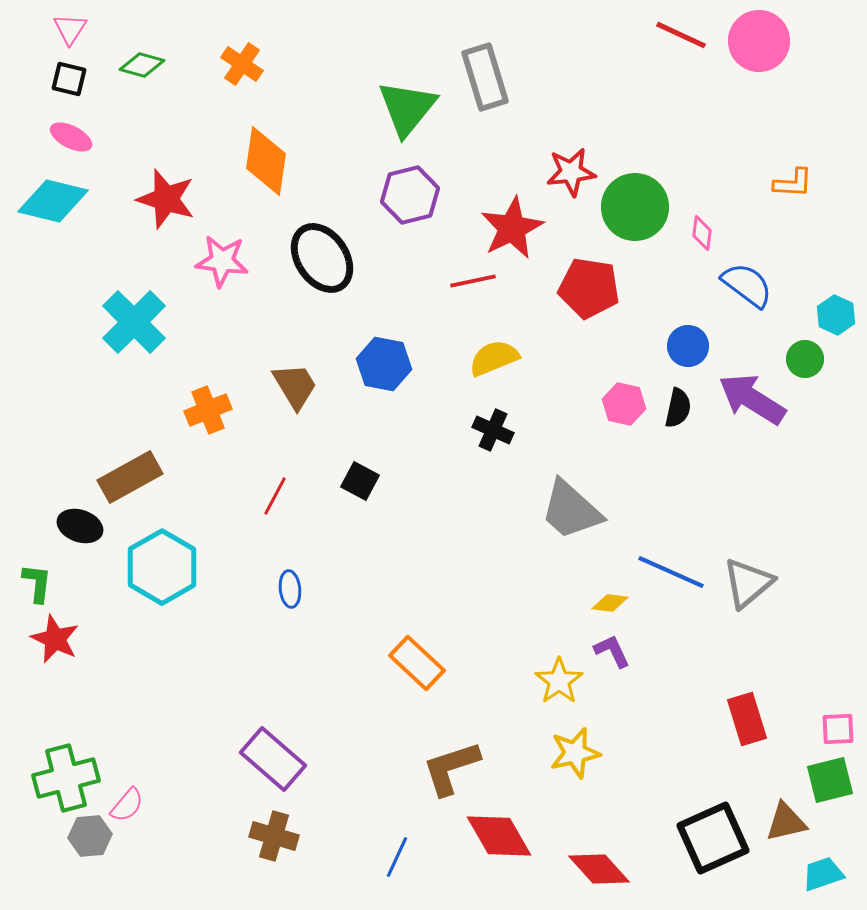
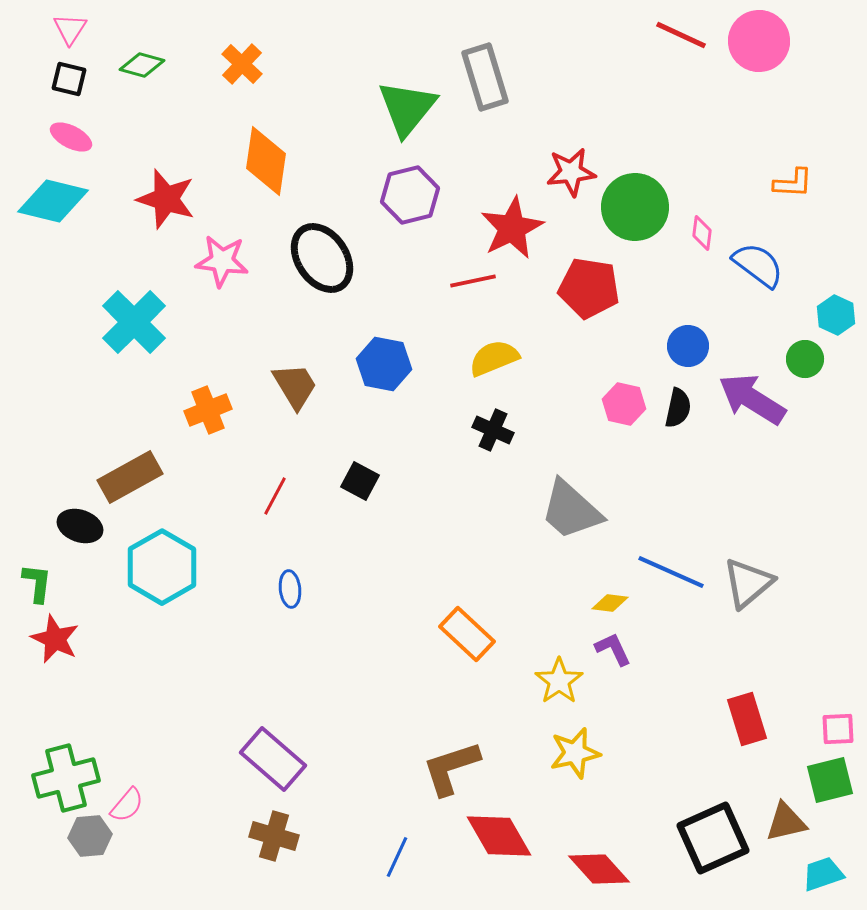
orange cross at (242, 64): rotated 9 degrees clockwise
blue semicircle at (747, 285): moved 11 px right, 20 px up
purple L-shape at (612, 651): moved 1 px right, 2 px up
orange rectangle at (417, 663): moved 50 px right, 29 px up
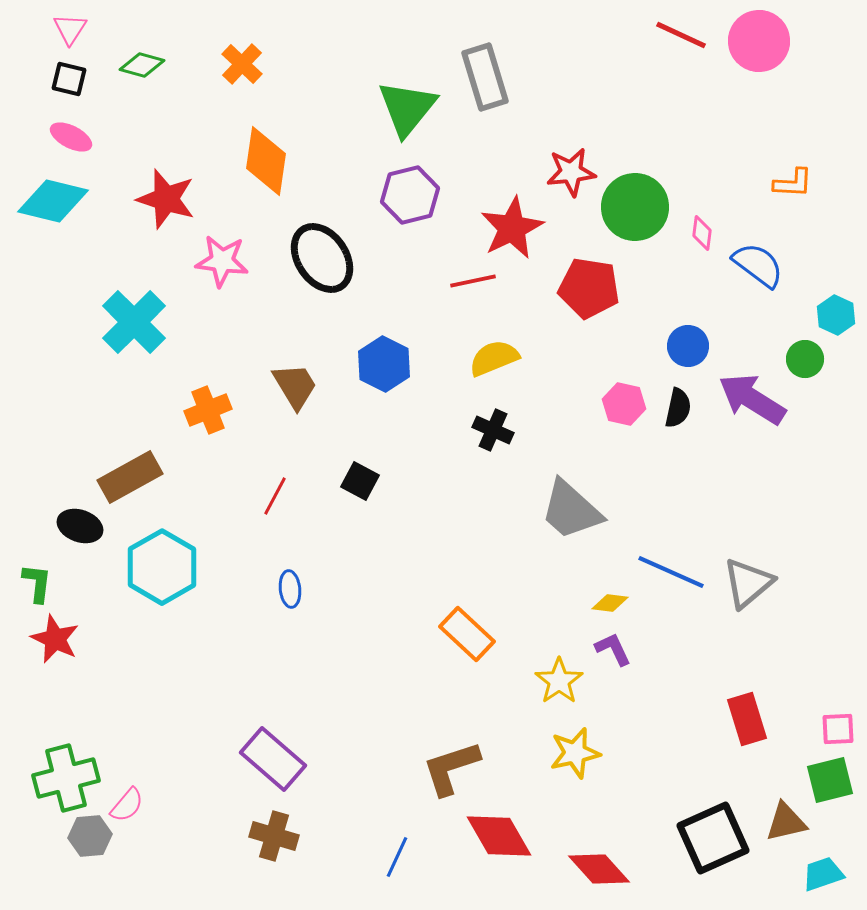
blue hexagon at (384, 364): rotated 16 degrees clockwise
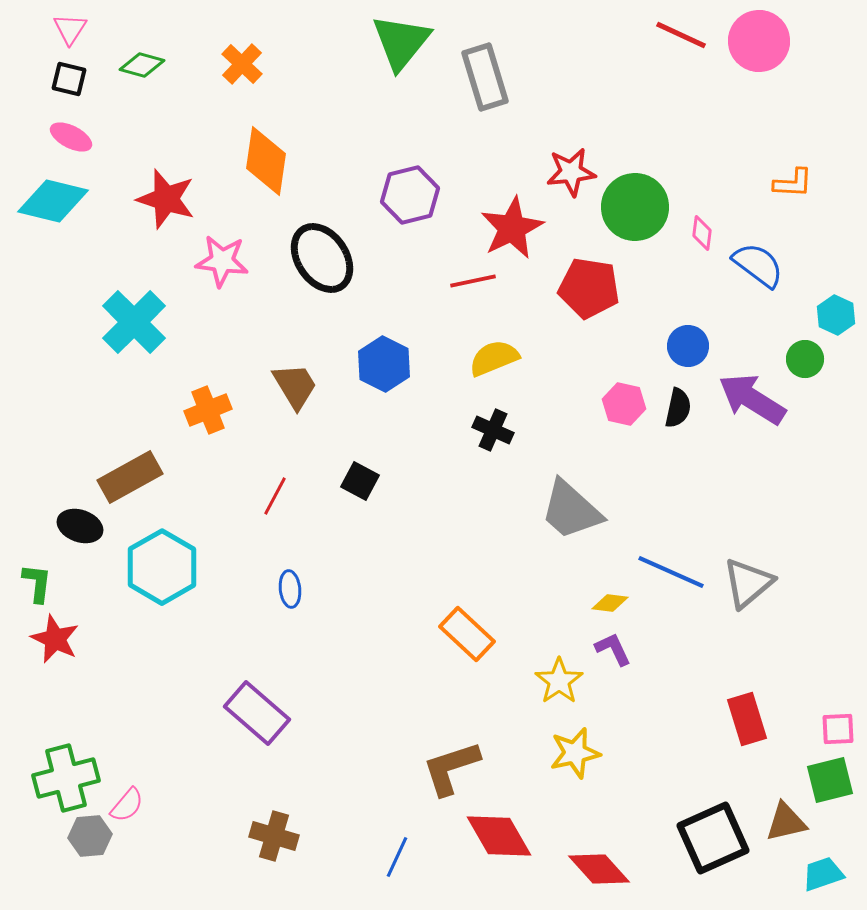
green triangle at (407, 108): moved 6 px left, 66 px up
purple rectangle at (273, 759): moved 16 px left, 46 px up
